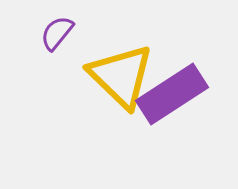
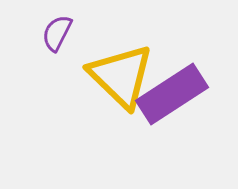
purple semicircle: rotated 12 degrees counterclockwise
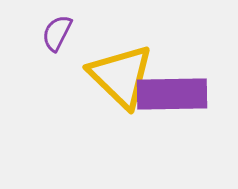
purple rectangle: rotated 32 degrees clockwise
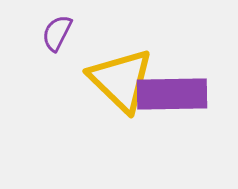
yellow triangle: moved 4 px down
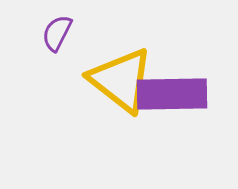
yellow triangle: rotated 6 degrees counterclockwise
